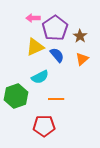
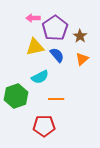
yellow triangle: rotated 12 degrees clockwise
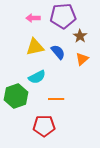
purple pentagon: moved 8 px right, 12 px up; rotated 30 degrees clockwise
blue semicircle: moved 1 px right, 3 px up
cyan semicircle: moved 3 px left
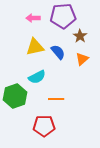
green hexagon: moved 1 px left
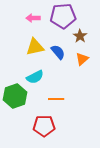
cyan semicircle: moved 2 px left
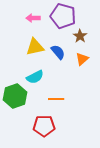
purple pentagon: rotated 20 degrees clockwise
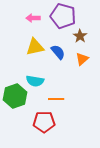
cyan semicircle: moved 4 px down; rotated 36 degrees clockwise
red pentagon: moved 4 px up
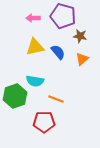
brown star: rotated 24 degrees counterclockwise
orange line: rotated 21 degrees clockwise
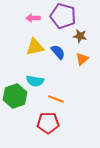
red pentagon: moved 4 px right, 1 px down
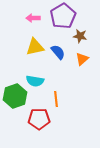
purple pentagon: rotated 25 degrees clockwise
orange line: rotated 63 degrees clockwise
red pentagon: moved 9 px left, 4 px up
